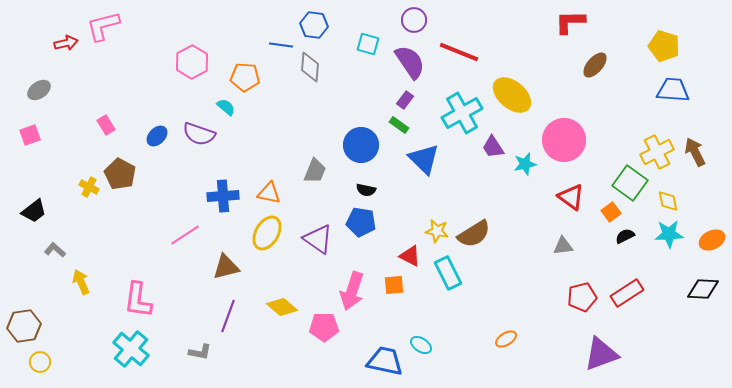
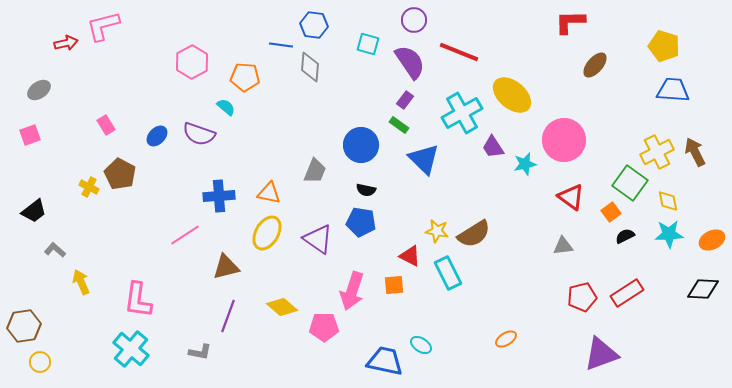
blue cross at (223, 196): moved 4 px left
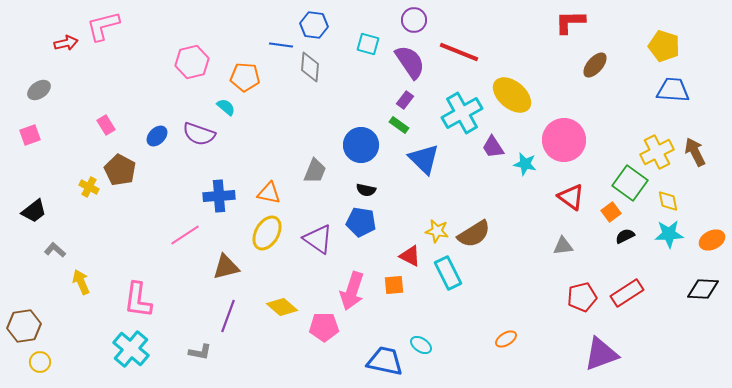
pink hexagon at (192, 62): rotated 16 degrees clockwise
cyan star at (525, 164): rotated 25 degrees clockwise
brown pentagon at (120, 174): moved 4 px up
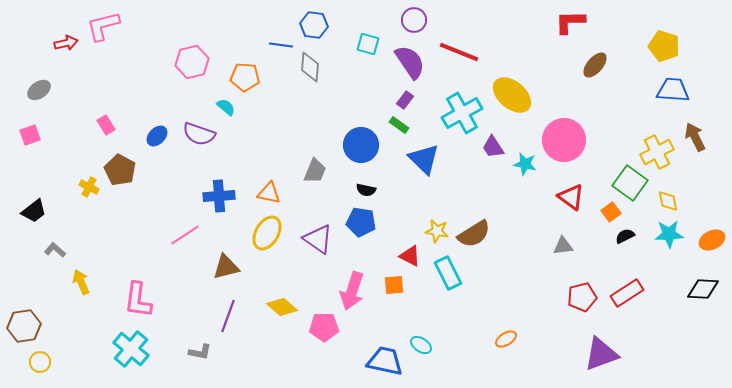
brown arrow at (695, 152): moved 15 px up
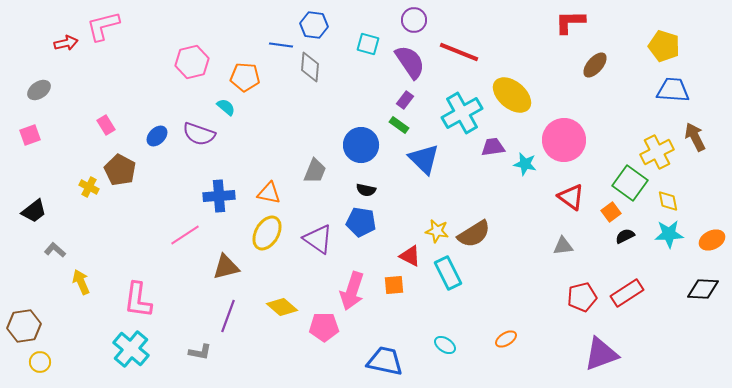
purple trapezoid at (493, 147): rotated 115 degrees clockwise
cyan ellipse at (421, 345): moved 24 px right
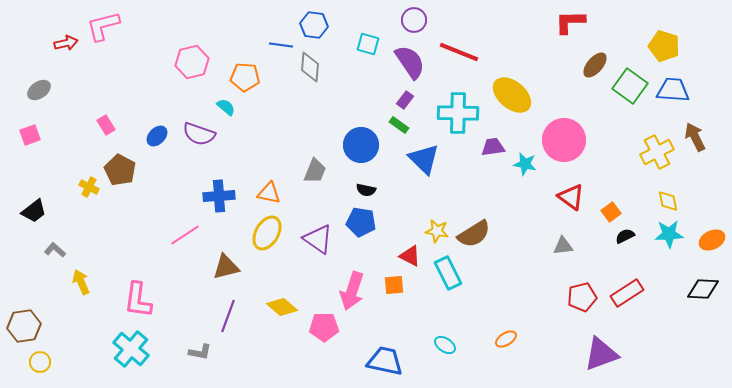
cyan cross at (462, 113): moved 4 px left; rotated 30 degrees clockwise
green square at (630, 183): moved 97 px up
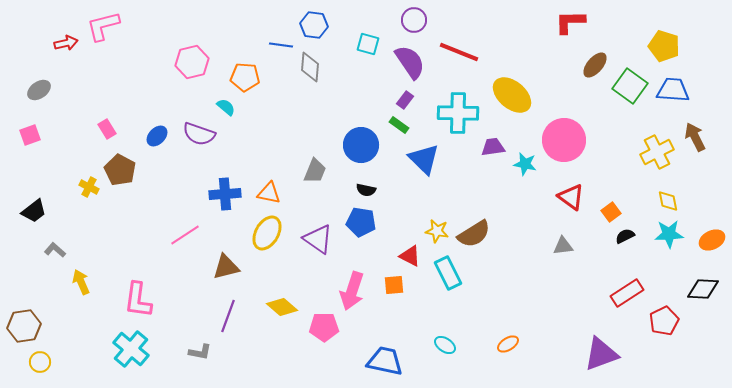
pink rectangle at (106, 125): moved 1 px right, 4 px down
blue cross at (219, 196): moved 6 px right, 2 px up
red pentagon at (582, 297): moved 82 px right, 24 px down; rotated 12 degrees counterclockwise
orange ellipse at (506, 339): moved 2 px right, 5 px down
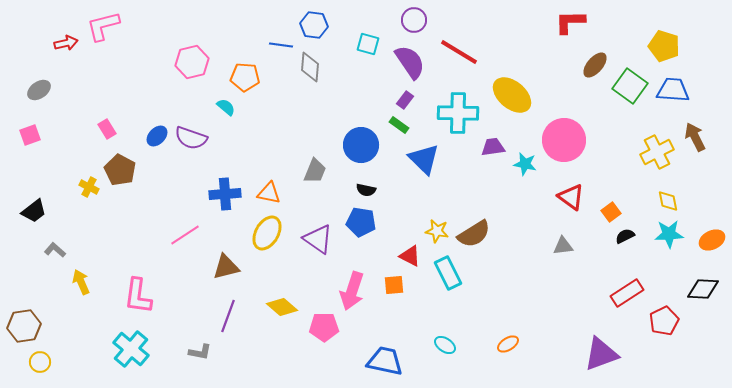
red line at (459, 52): rotated 9 degrees clockwise
purple semicircle at (199, 134): moved 8 px left, 4 px down
pink L-shape at (138, 300): moved 4 px up
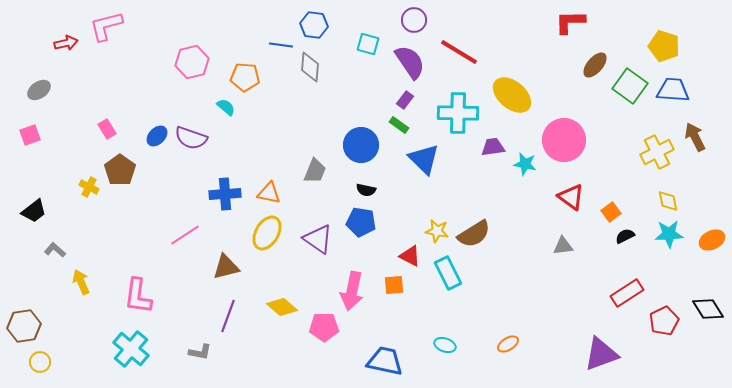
pink L-shape at (103, 26): moved 3 px right
brown pentagon at (120, 170): rotated 8 degrees clockwise
black diamond at (703, 289): moved 5 px right, 20 px down; rotated 56 degrees clockwise
pink arrow at (352, 291): rotated 6 degrees counterclockwise
cyan ellipse at (445, 345): rotated 15 degrees counterclockwise
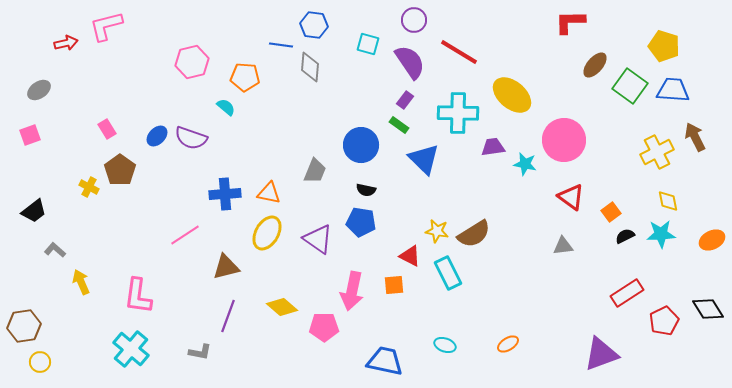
cyan star at (669, 234): moved 8 px left
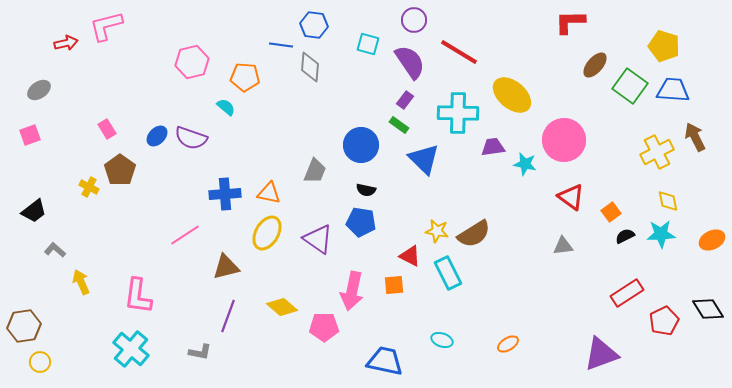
cyan ellipse at (445, 345): moved 3 px left, 5 px up
